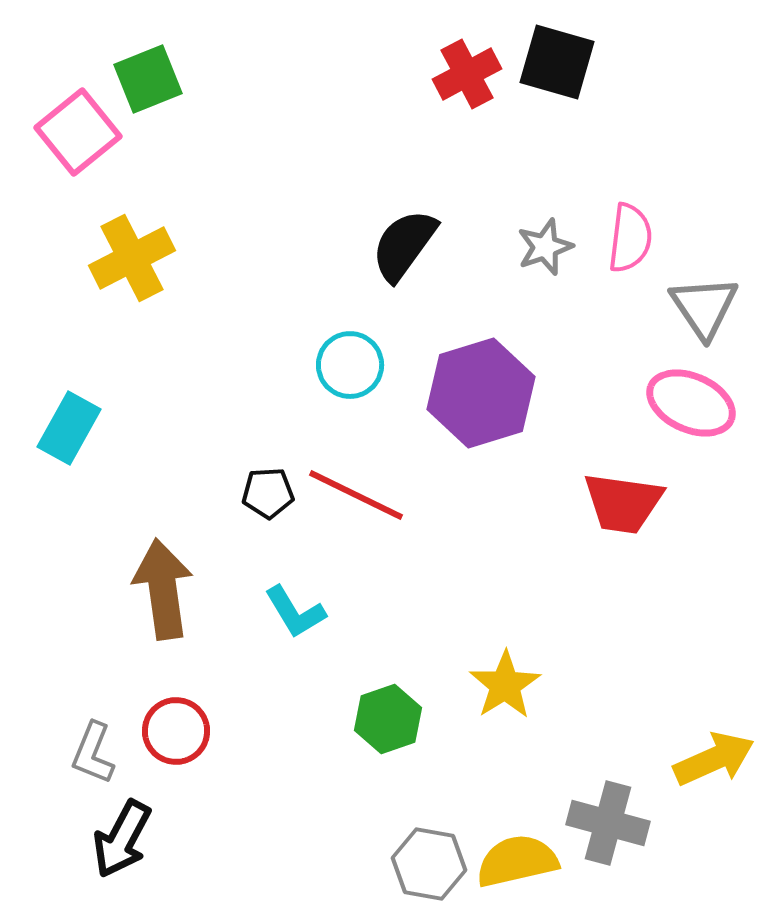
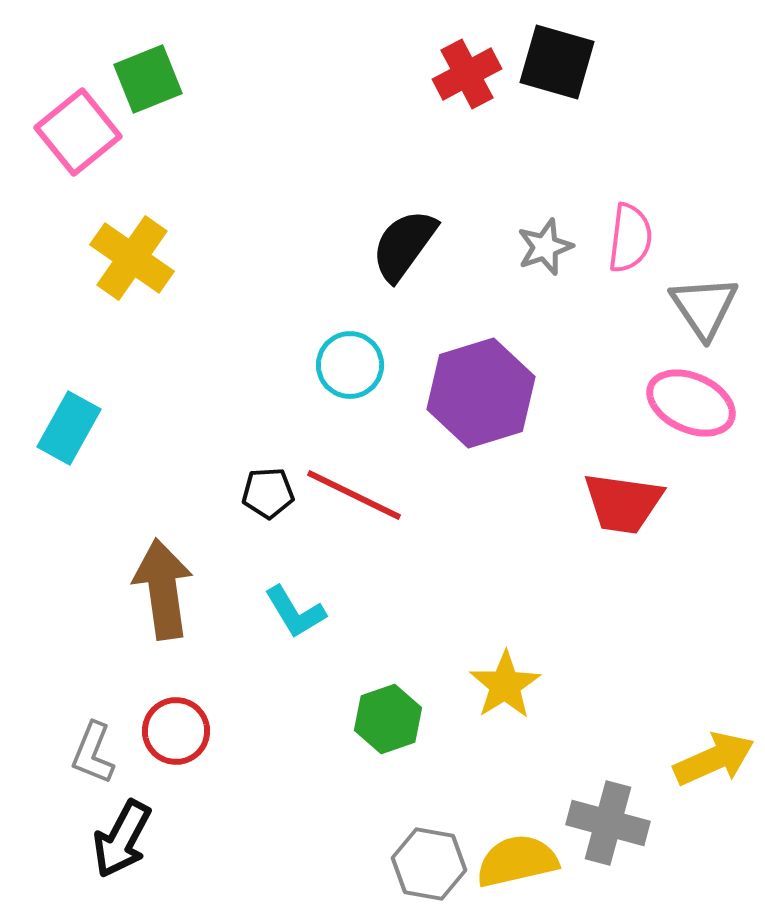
yellow cross: rotated 28 degrees counterclockwise
red line: moved 2 px left
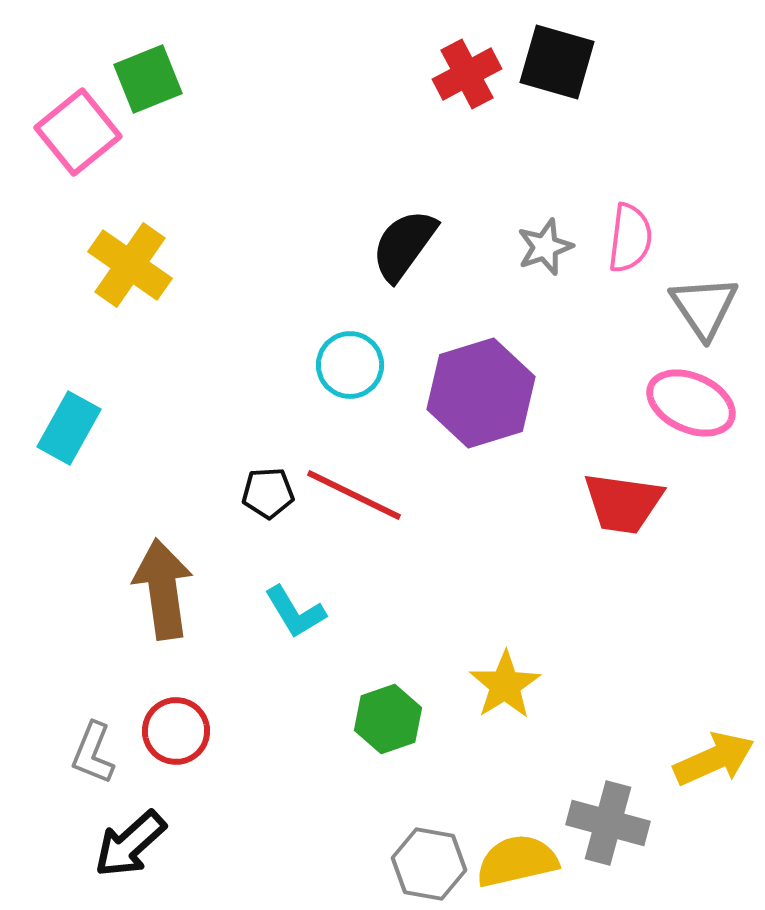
yellow cross: moved 2 px left, 7 px down
black arrow: moved 8 px right, 5 px down; rotated 20 degrees clockwise
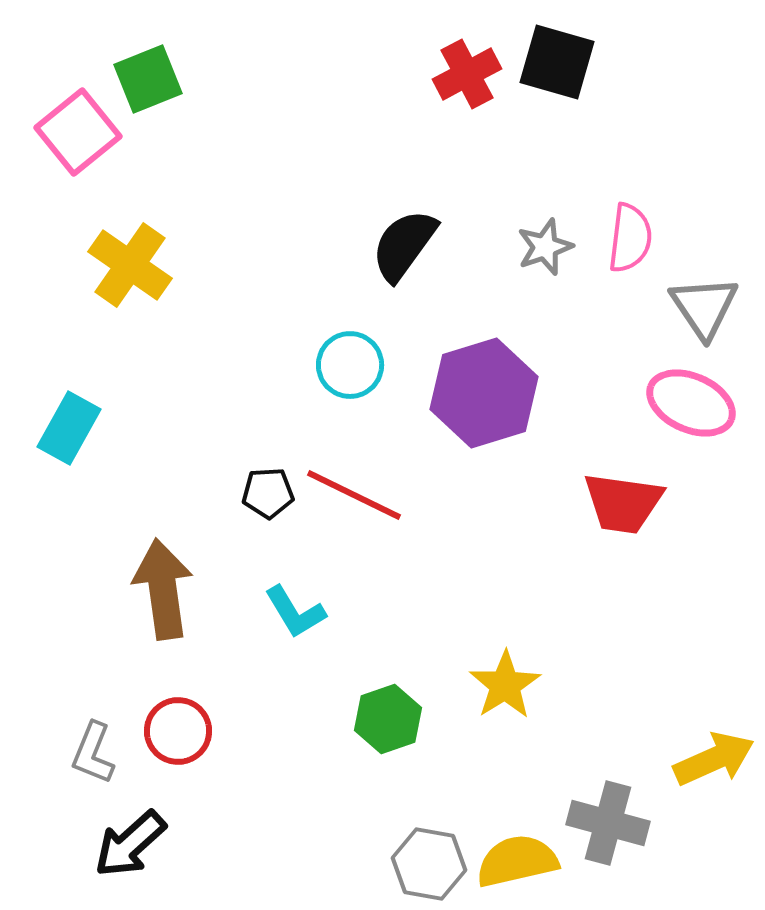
purple hexagon: moved 3 px right
red circle: moved 2 px right
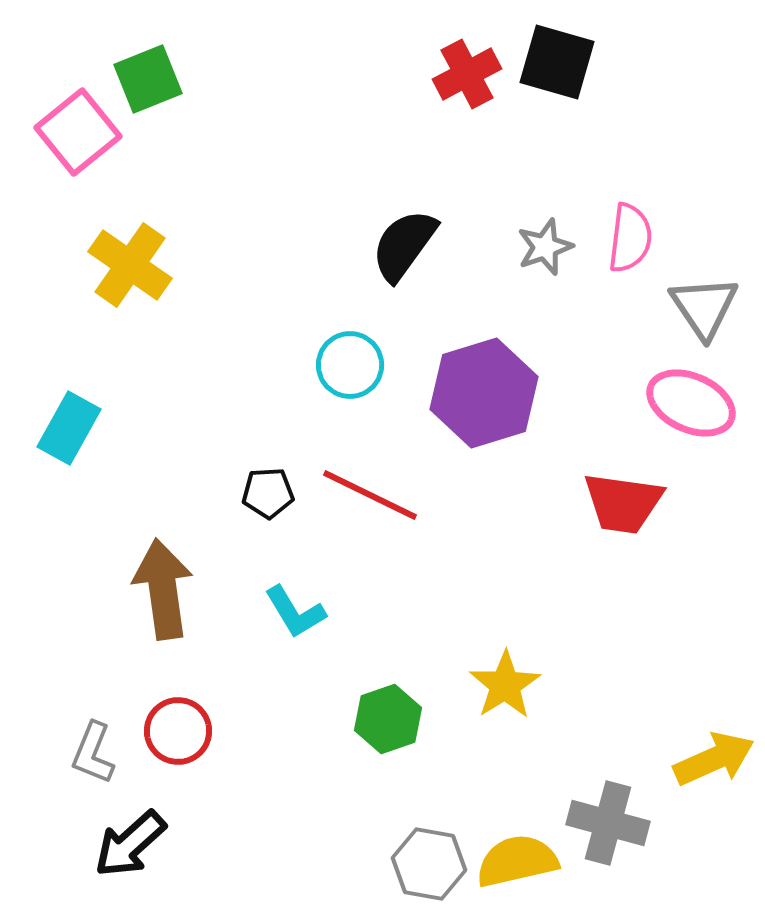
red line: moved 16 px right
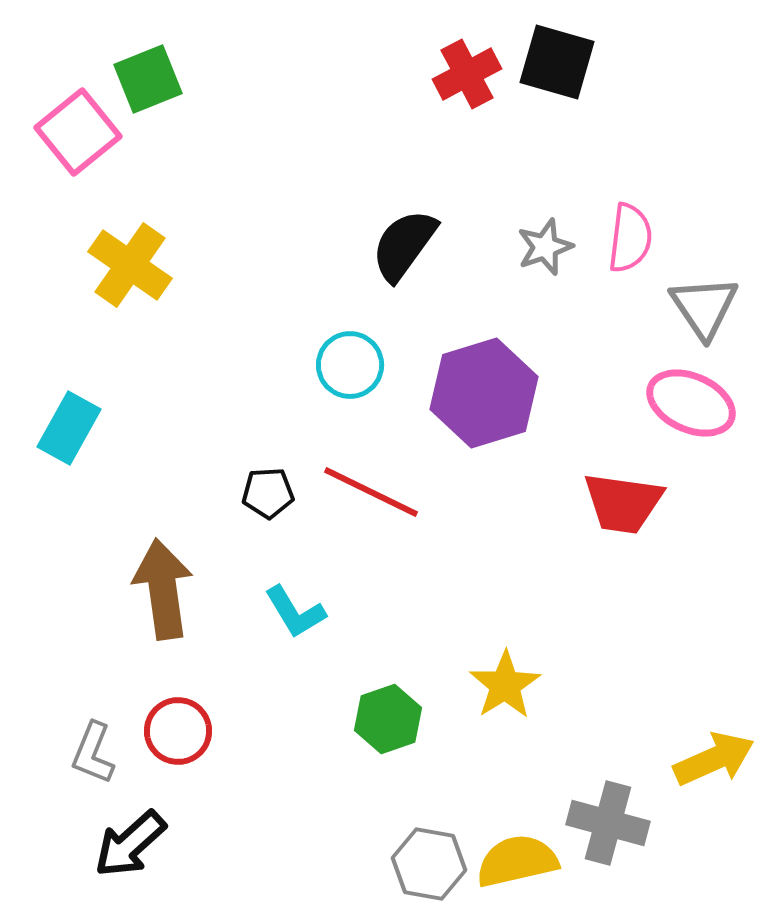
red line: moved 1 px right, 3 px up
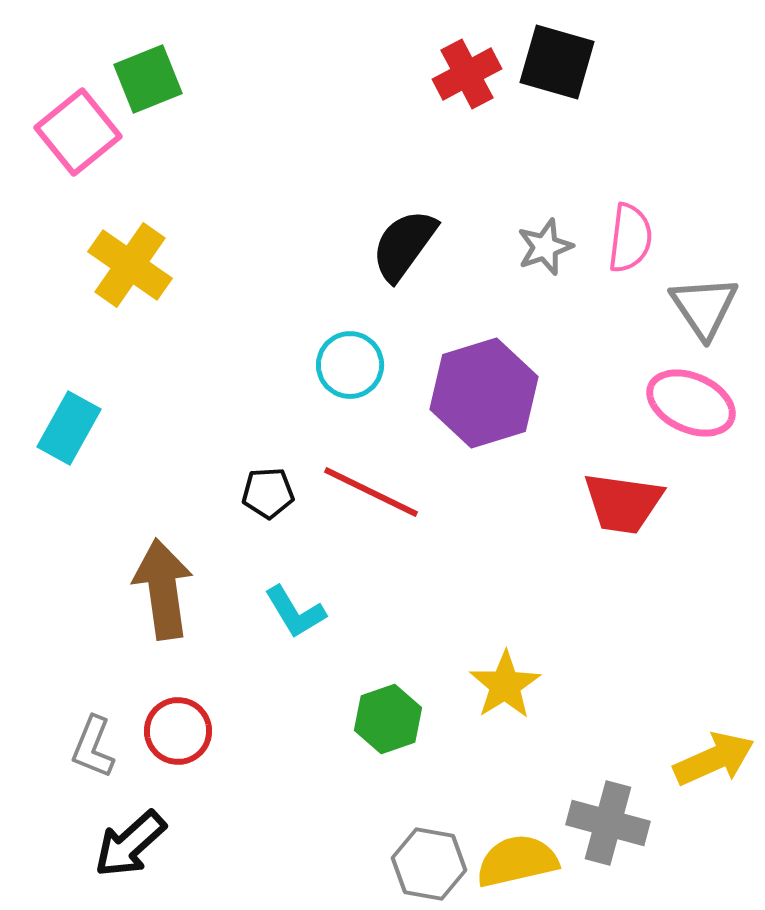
gray L-shape: moved 6 px up
